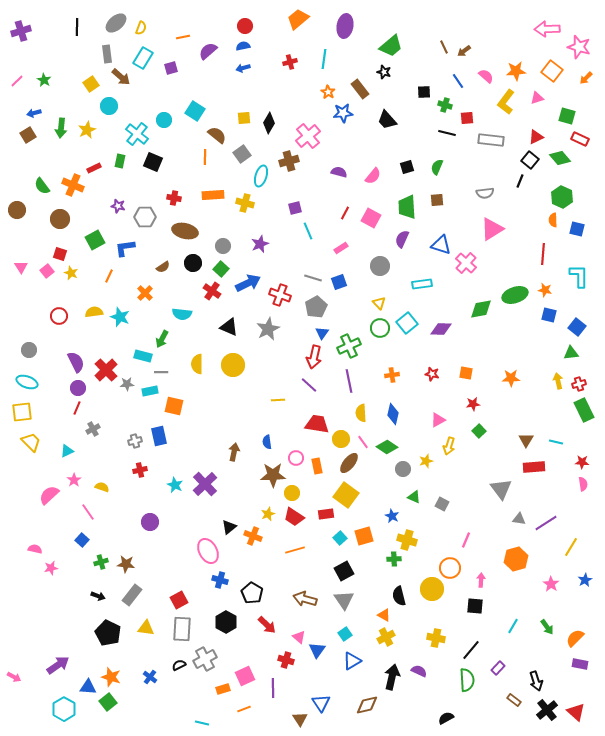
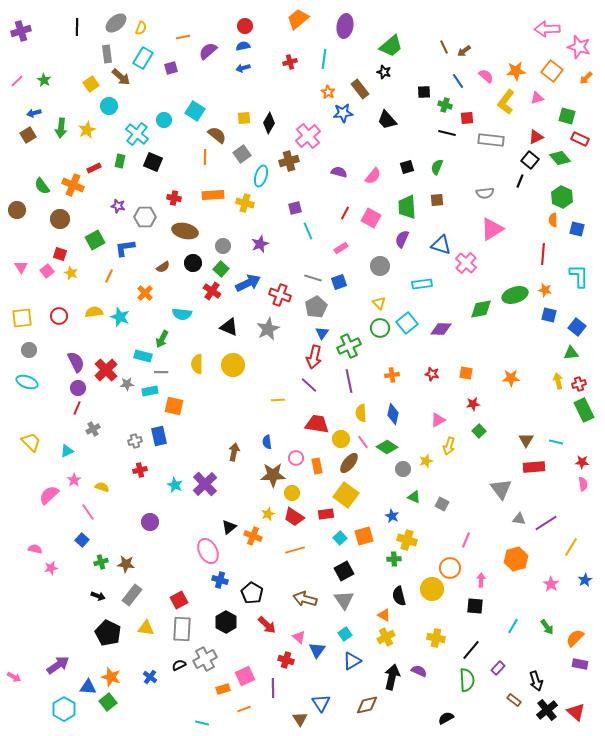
yellow square at (22, 412): moved 94 px up
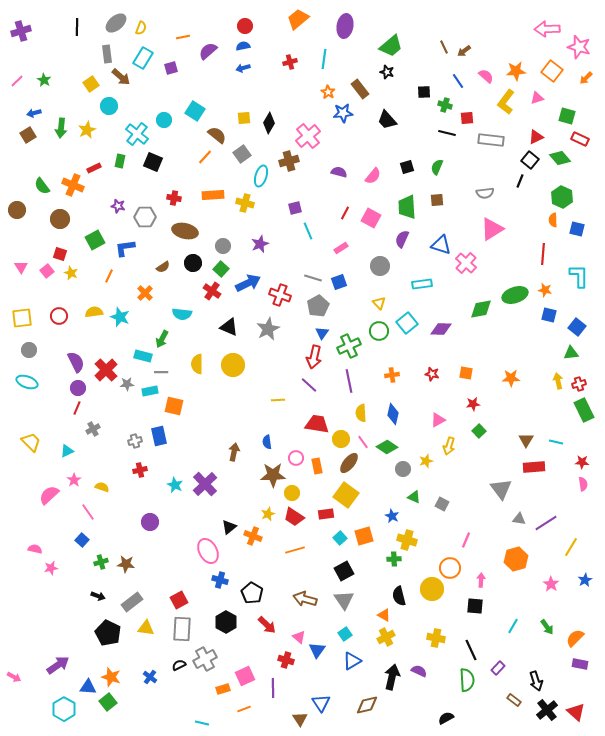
black star at (384, 72): moved 3 px right
orange line at (205, 157): rotated 42 degrees clockwise
gray pentagon at (316, 307): moved 2 px right, 1 px up
green circle at (380, 328): moved 1 px left, 3 px down
gray rectangle at (132, 595): moved 7 px down; rotated 15 degrees clockwise
black line at (471, 650): rotated 65 degrees counterclockwise
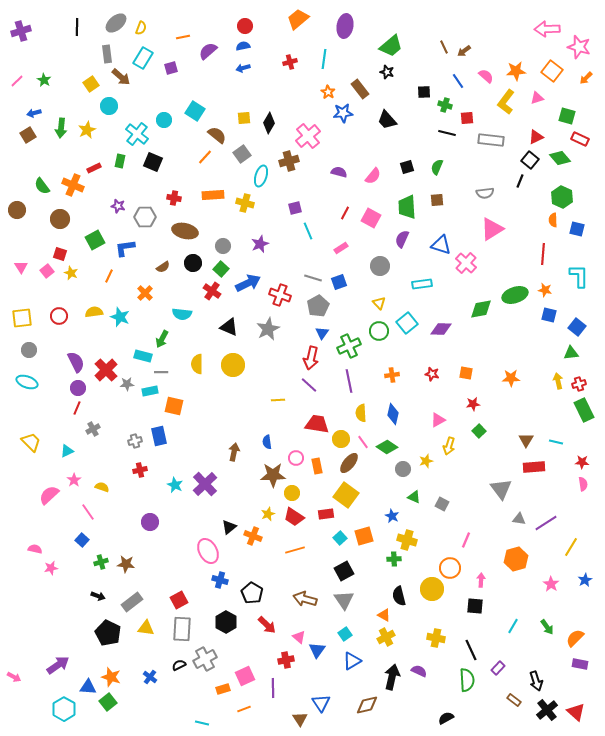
red arrow at (314, 357): moved 3 px left, 1 px down
red cross at (286, 660): rotated 28 degrees counterclockwise
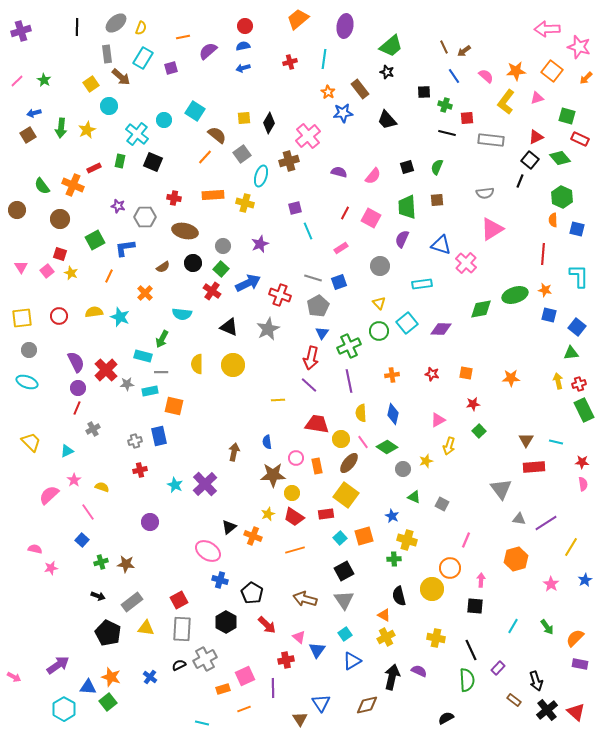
blue line at (458, 81): moved 4 px left, 5 px up
pink ellipse at (208, 551): rotated 30 degrees counterclockwise
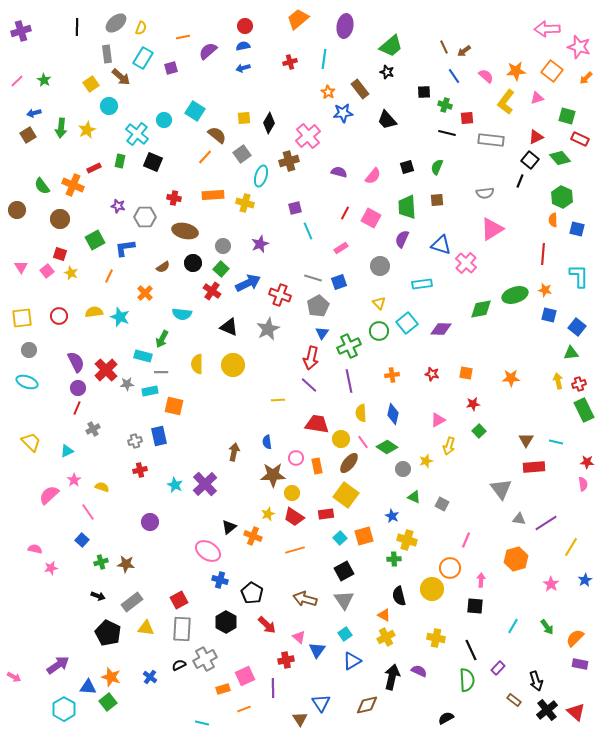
red star at (582, 462): moved 5 px right
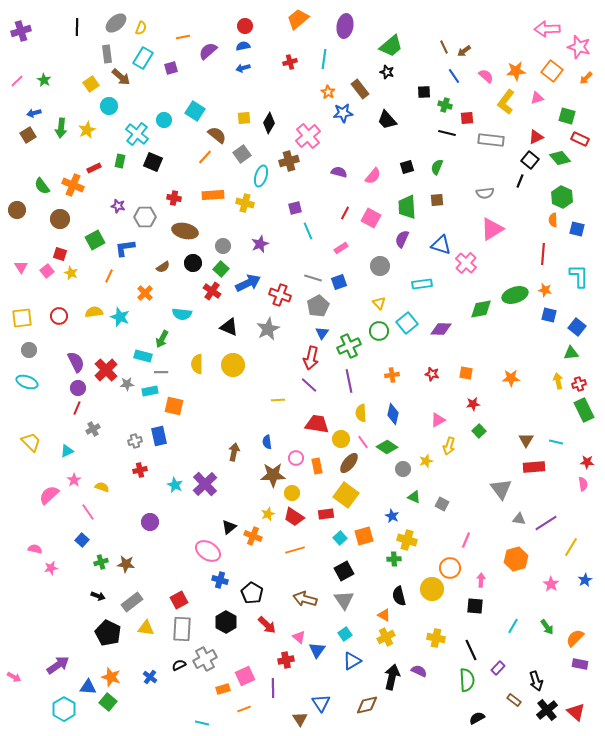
green square at (108, 702): rotated 12 degrees counterclockwise
black semicircle at (446, 718): moved 31 px right
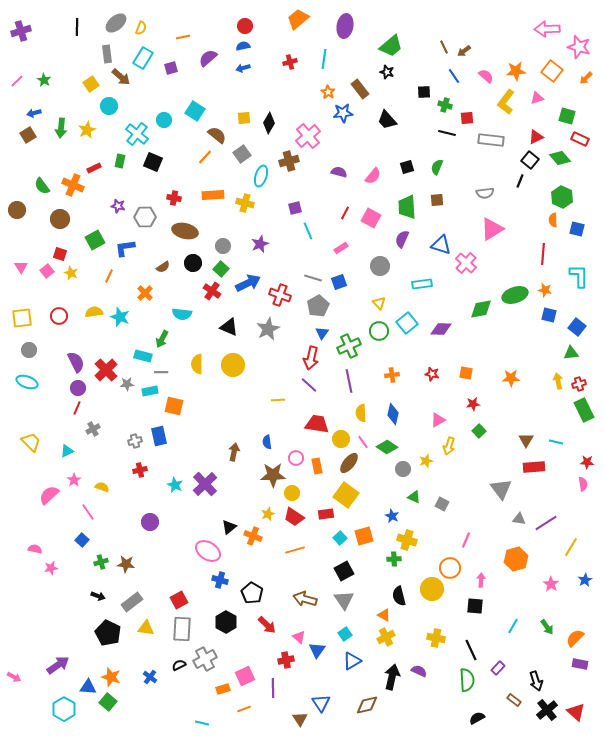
purple semicircle at (208, 51): moved 7 px down
